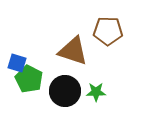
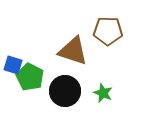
blue square: moved 4 px left, 2 px down
green pentagon: moved 1 px right, 2 px up
green star: moved 7 px right, 1 px down; rotated 24 degrees clockwise
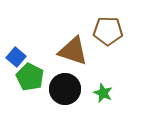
blue square: moved 3 px right, 8 px up; rotated 24 degrees clockwise
black circle: moved 2 px up
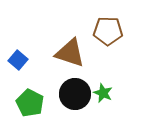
brown triangle: moved 3 px left, 2 px down
blue square: moved 2 px right, 3 px down
green pentagon: moved 26 px down
black circle: moved 10 px right, 5 px down
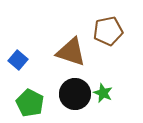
brown pentagon: rotated 12 degrees counterclockwise
brown triangle: moved 1 px right, 1 px up
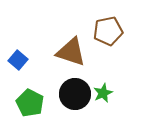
green star: rotated 24 degrees clockwise
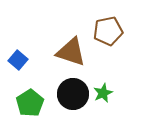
black circle: moved 2 px left
green pentagon: rotated 12 degrees clockwise
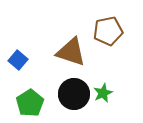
black circle: moved 1 px right
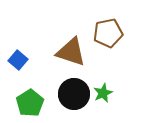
brown pentagon: moved 2 px down
